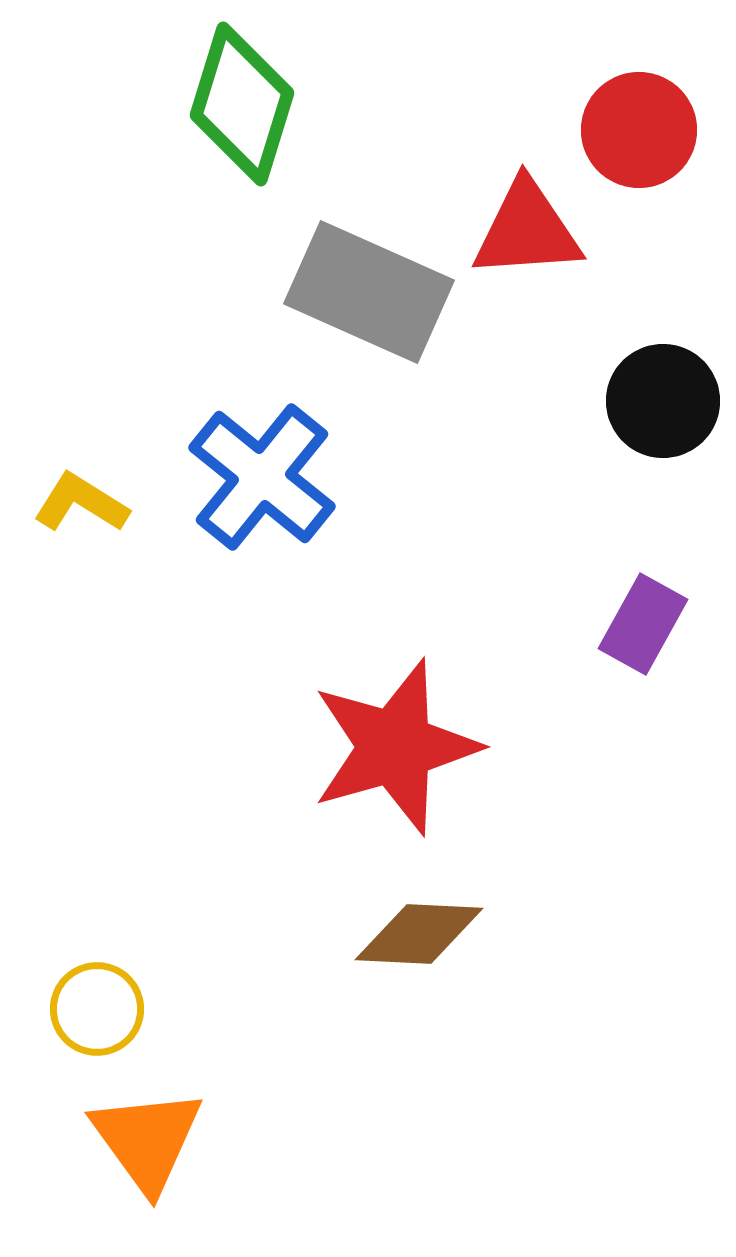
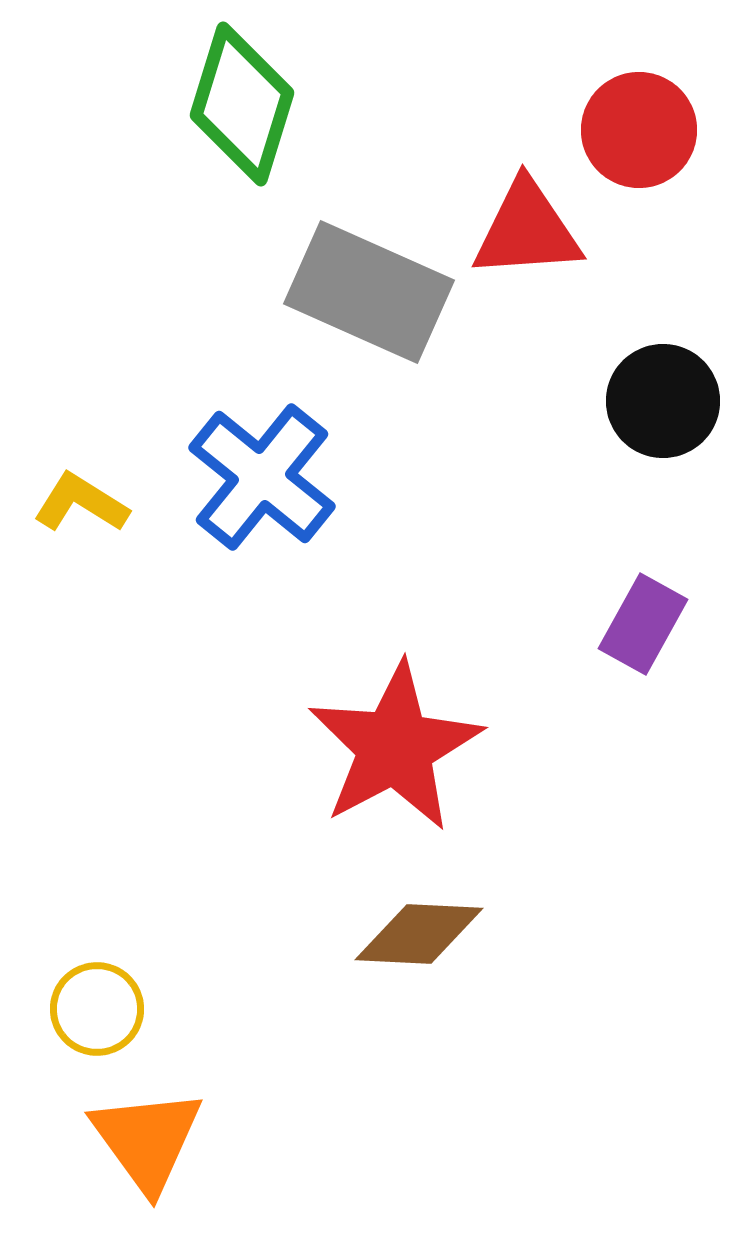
red star: rotated 12 degrees counterclockwise
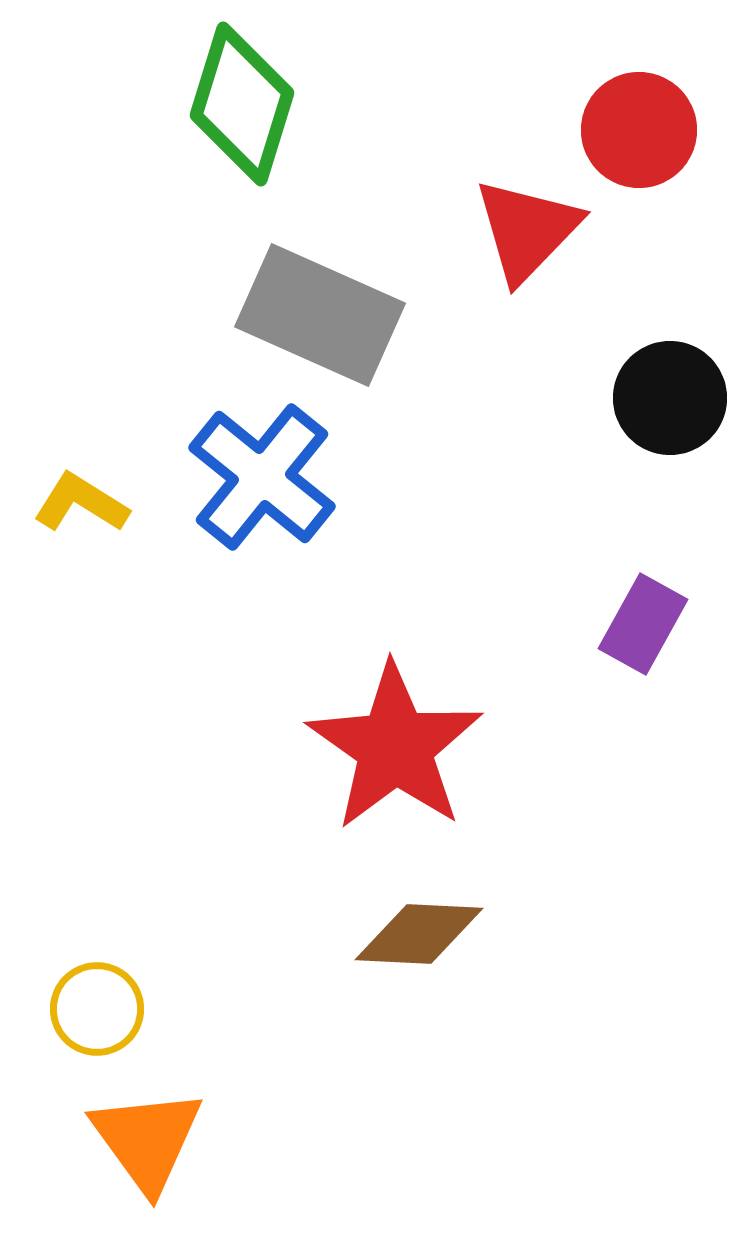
red triangle: rotated 42 degrees counterclockwise
gray rectangle: moved 49 px left, 23 px down
black circle: moved 7 px right, 3 px up
red star: rotated 9 degrees counterclockwise
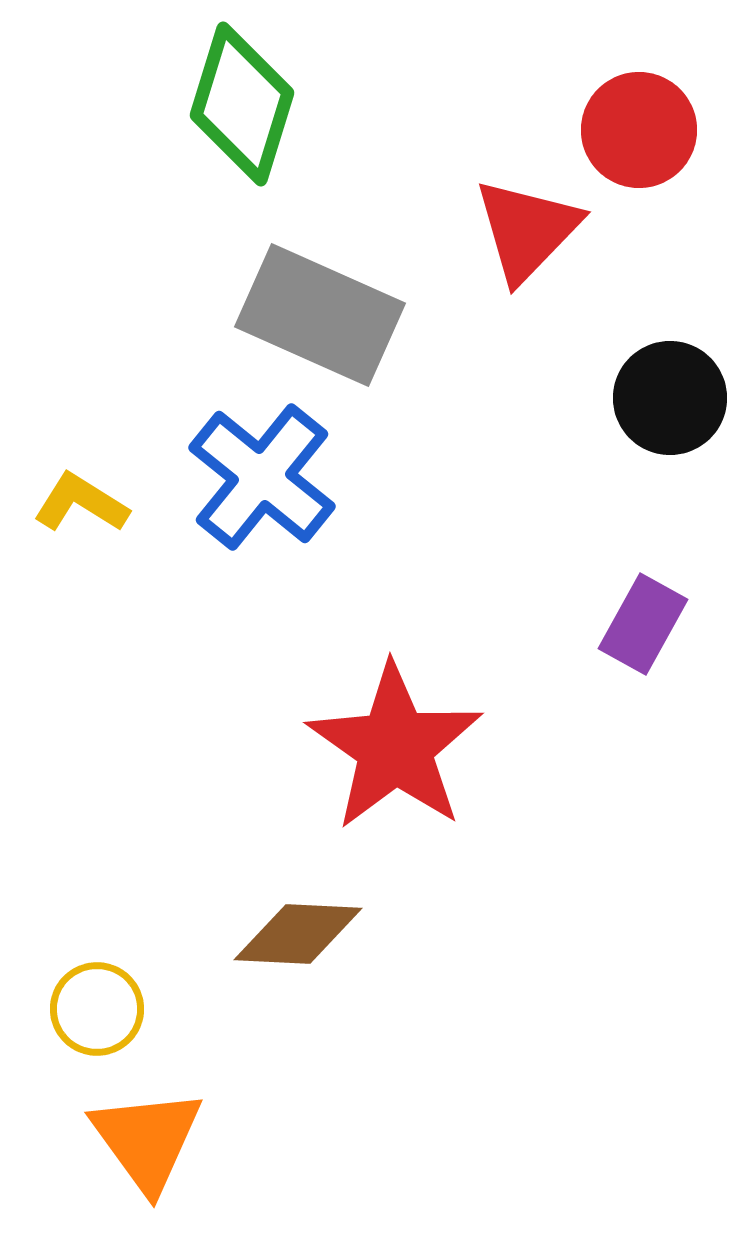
brown diamond: moved 121 px left
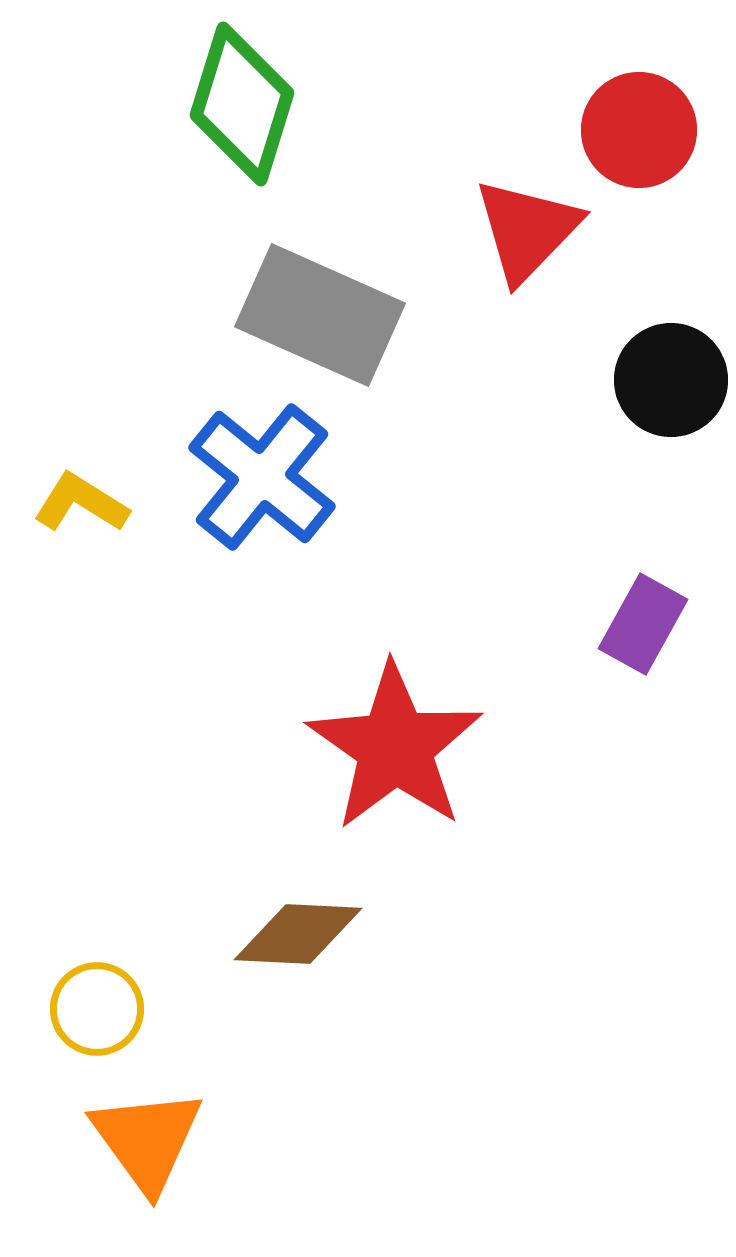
black circle: moved 1 px right, 18 px up
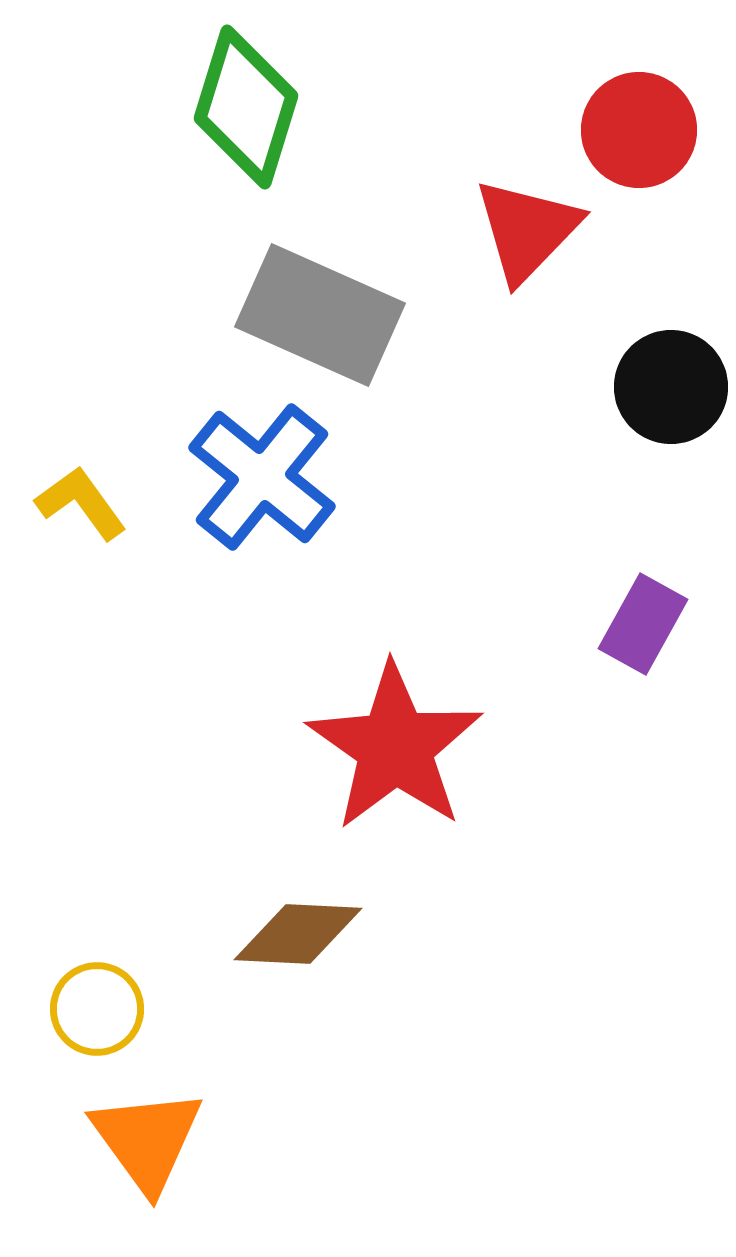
green diamond: moved 4 px right, 3 px down
black circle: moved 7 px down
yellow L-shape: rotated 22 degrees clockwise
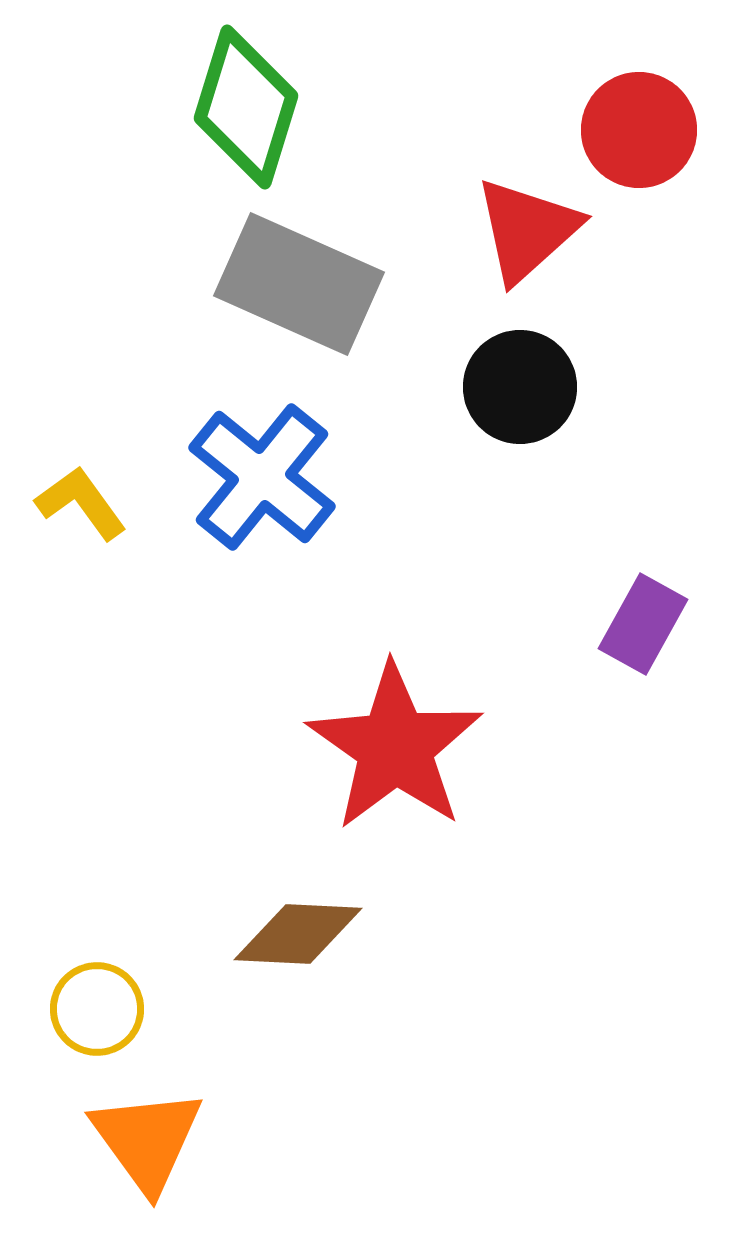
red triangle: rotated 4 degrees clockwise
gray rectangle: moved 21 px left, 31 px up
black circle: moved 151 px left
